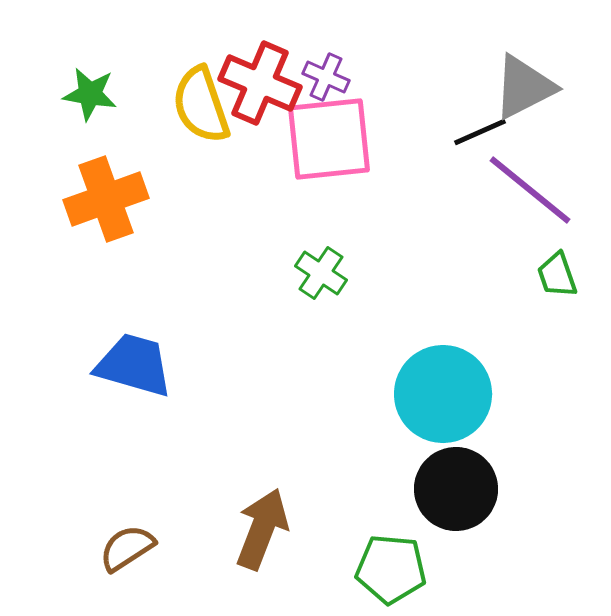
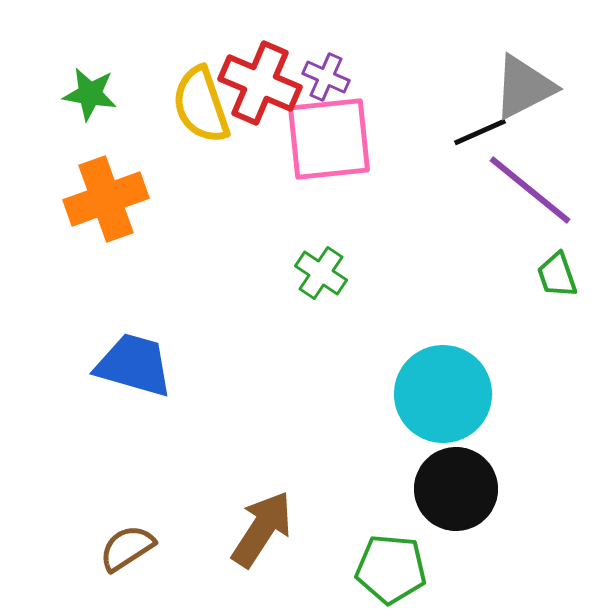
brown arrow: rotated 12 degrees clockwise
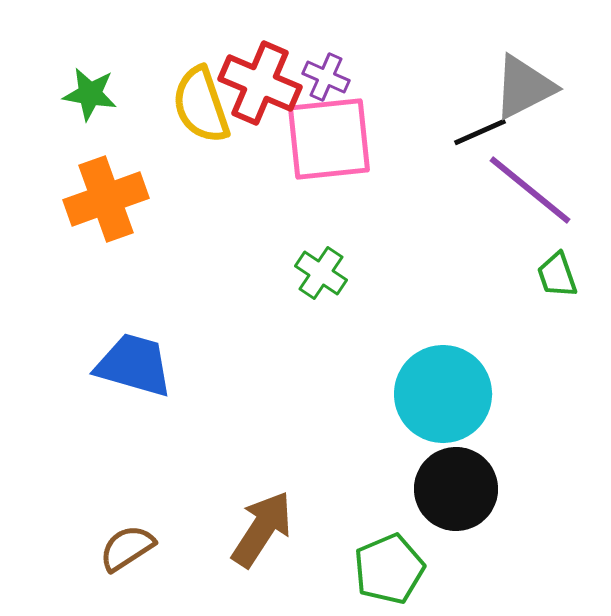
green pentagon: moved 2 px left; rotated 28 degrees counterclockwise
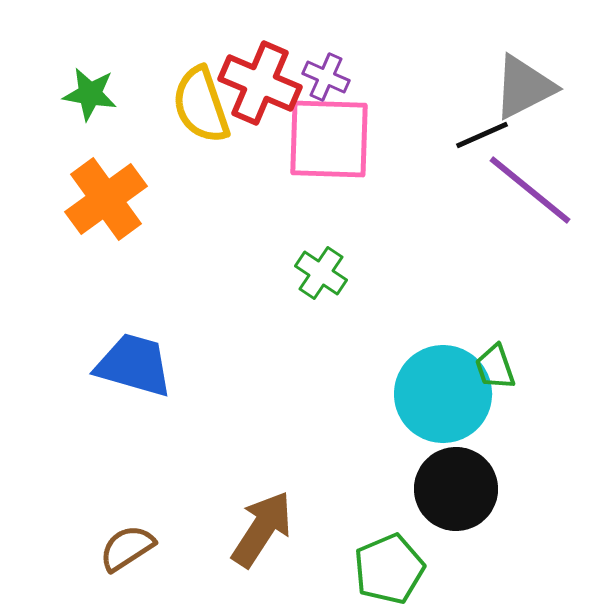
black line: moved 2 px right, 3 px down
pink square: rotated 8 degrees clockwise
orange cross: rotated 16 degrees counterclockwise
green trapezoid: moved 62 px left, 92 px down
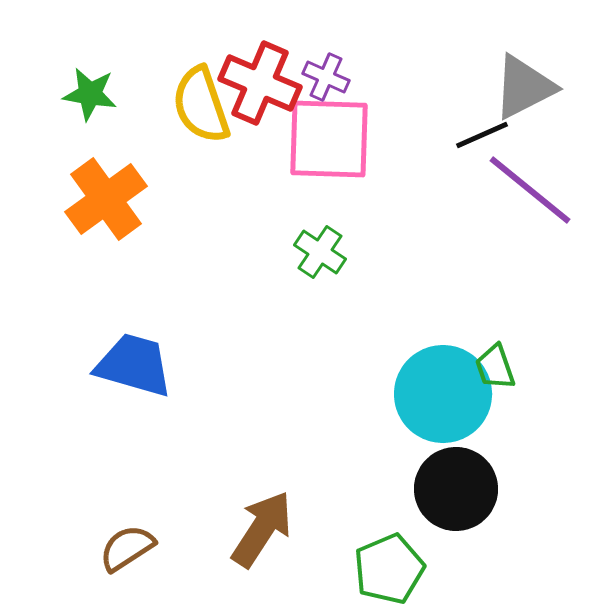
green cross: moved 1 px left, 21 px up
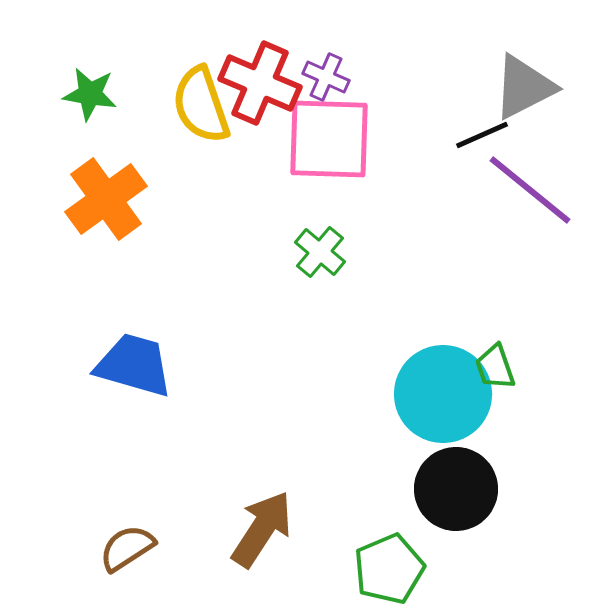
green cross: rotated 6 degrees clockwise
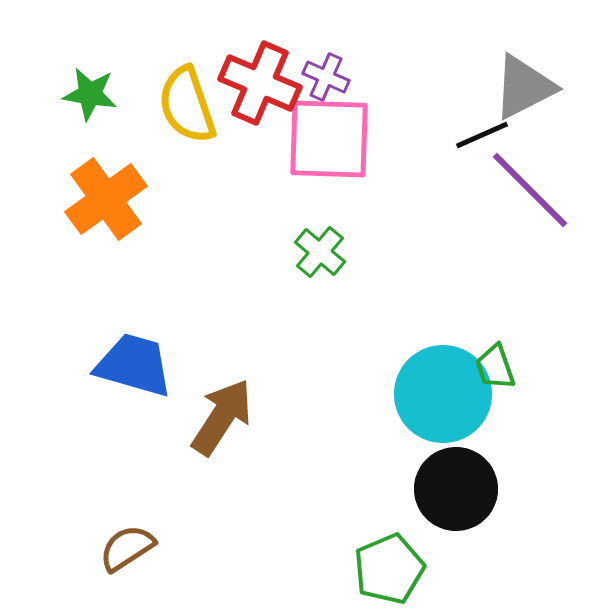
yellow semicircle: moved 14 px left
purple line: rotated 6 degrees clockwise
brown arrow: moved 40 px left, 112 px up
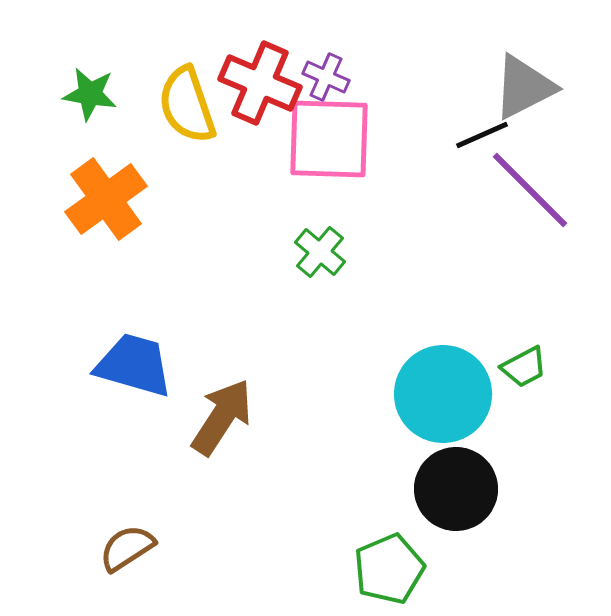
green trapezoid: moved 29 px right; rotated 99 degrees counterclockwise
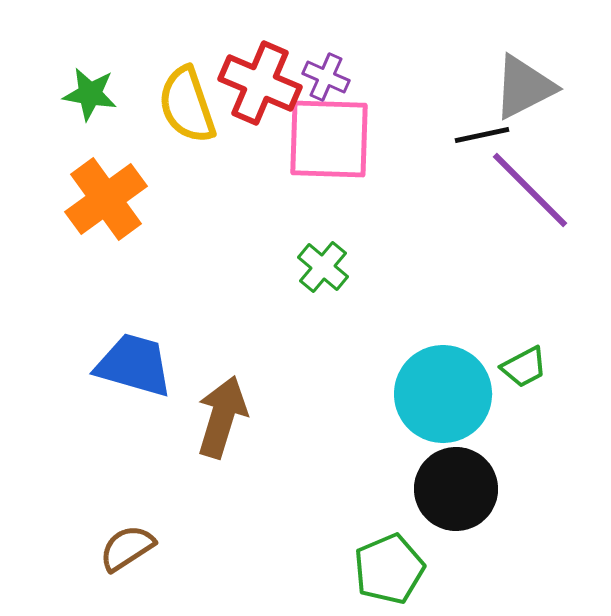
black line: rotated 12 degrees clockwise
green cross: moved 3 px right, 15 px down
brown arrow: rotated 16 degrees counterclockwise
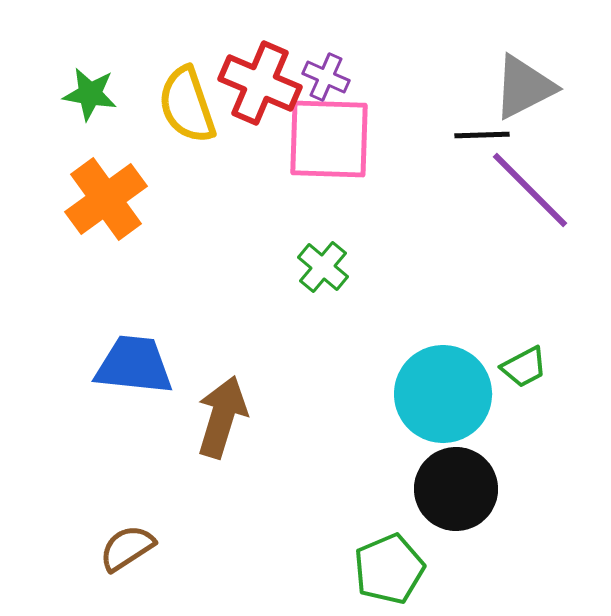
black line: rotated 10 degrees clockwise
blue trapezoid: rotated 10 degrees counterclockwise
